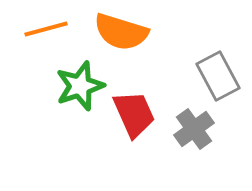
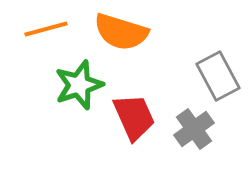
green star: moved 1 px left, 1 px up
red trapezoid: moved 3 px down
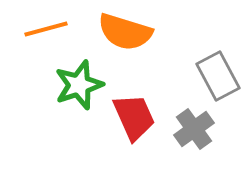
orange semicircle: moved 4 px right
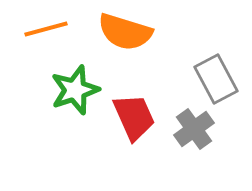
gray rectangle: moved 2 px left, 3 px down
green star: moved 4 px left, 5 px down
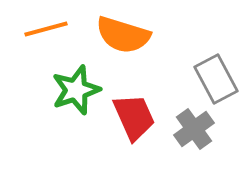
orange semicircle: moved 2 px left, 3 px down
green star: moved 1 px right
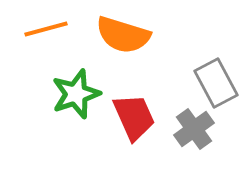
gray rectangle: moved 4 px down
green star: moved 4 px down
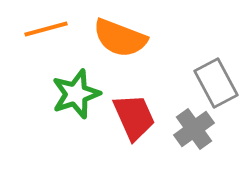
orange semicircle: moved 3 px left, 3 px down; rotated 4 degrees clockwise
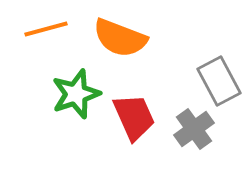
gray rectangle: moved 3 px right, 2 px up
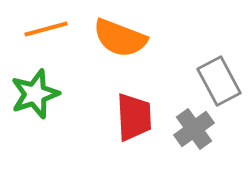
green star: moved 41 px left
red trapezoid: rotated 21 degrees clockwise
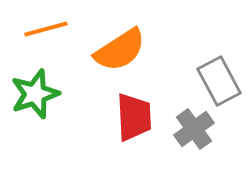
orange semicircle: moved 12 px down; rotated 54 degrees counterclockwise
